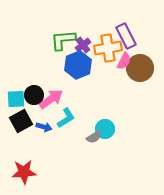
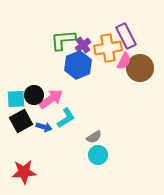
cyan circle: moved 7 px left, 26 px down
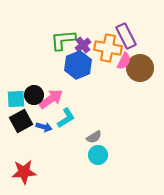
orange cross: rotated 20 degrees clockwise
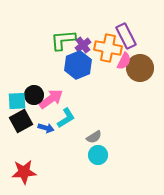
cyan square: moved 1 px right, 2 px down
blue arrow: moved 2 px right, 1 px down
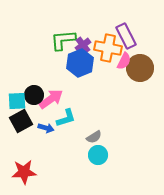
blue hexagon: moved 2 px right, 2 px up
cyan L-shape: rotated 15 degrees clockwise
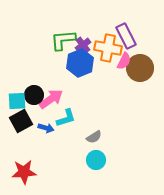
cyan circle: moved 2 px left, 5 px down
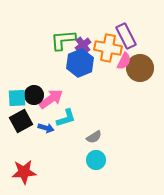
cyan square: moved 3 px up
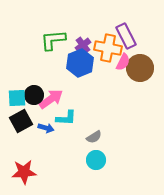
green L-shape: moved 10 px left
pink semicircle: moved 1 px left, 1 px down
cyan L-shape: rotated 20 degrees clockwise
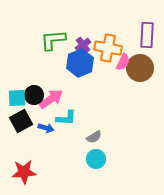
purple rectangle: moved 21 px right, 1 px up; rotated 30 degrees clockwise
cyan circle: moved 1 px up
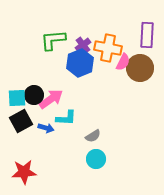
gray semicircle: moved 1 px left, 1 px up
